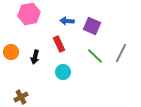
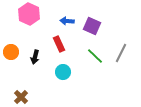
pink hexagon: rotated 25 degrees counterclockwise
brown cross: rotated 16 degrees counterclockwise
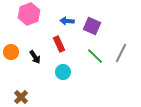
pink hexagon: rotated 15 degrees clockwise
black arrow: rotated 48 degrees counterclockwise
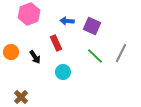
red rectangle: moved 3 px left, 1 px up
